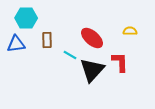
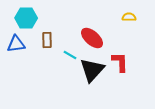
yellow semicircle: moved 1 px left, 14 px up
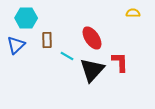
yellow semicircle: moved 4 px right, 4 px up
red ellipse: rotated 15 degrees clockwise
blue triangle: moved 1 px down; rotated 36 degrees counterclockwise
cyan line: moved 3 px left, 1 px down
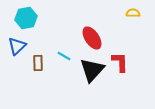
cyan hexagon: rotated 10 degrees counterclockwise
brown rectangle: moved 9 px left, 23 px down
blue triangle: moved 1 px right, 1 px down
cyan line: moved 3 px left
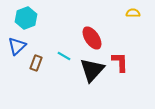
cyan hexagon: rotated 10 degrees counterclockwise
brown rectangle: moved 2 px left; rotated 21 degrees clockwise
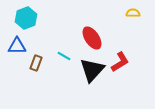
blue triangle: rotated 42 degrees clockwise
red L-shape: rotated 60 degrees clockwise
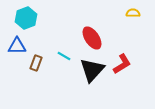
red L-shape: moved 2 px right, 2 px down
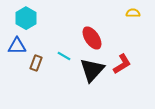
cyan hexagon: rotated 10 degrees counterclockwise
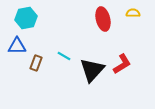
cyan hexagon: rotated 20 degrees clockwise
red ellipse: moved 11 px right, 19 px up; rotated 20 degrees clockwise
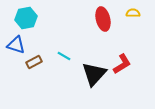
blue triangle: moved 1 px left, 1 px up; rotated 18 degrees clockwise
brown rectangle: moved 2 px left, 1 px up; rotated 42 degrees clockwise
black triangle: moved 2 px right, 4 px down
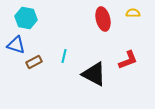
cyan hexagon: rotated 20 degrees clockwise
cyan line: rotated 72 degrees clockwise
red L-shape: moved 6 px right, 4 px up; rotated 10 degrees clockwise
black triangle: rotated 44 degrees counterclockwise
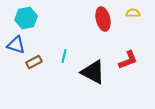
cyan hexagon: rotated 20 degrees counterclockwise
black triangle: moved 1 px left, 2 px up
